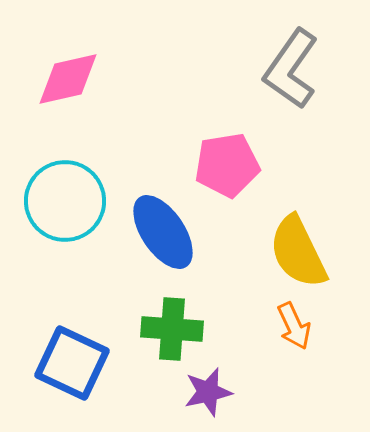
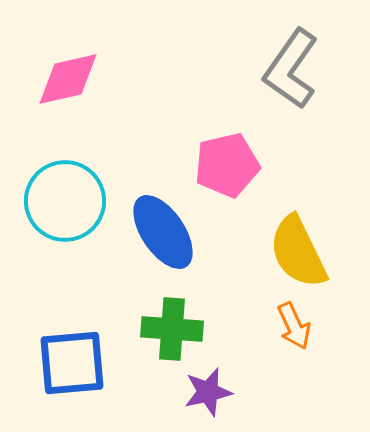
pink pentagon: rotated 4 degrees counterclockwise
blue square: rotated 30 degrees counterclockwise
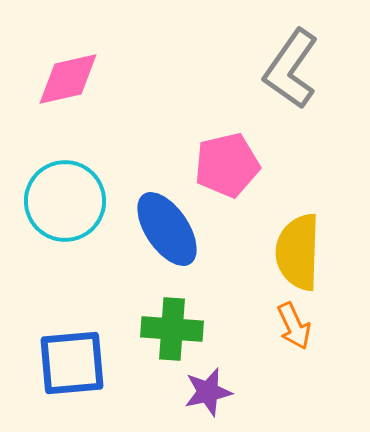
blue ellipse: moved 4 px right, 3 px up
yellow semicircle: rotated 28 degrees clockwise
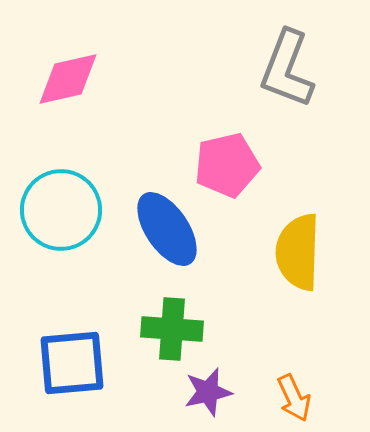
gray L-shape: moved 4 px left; rotated 14 degrees counterclockwise
cyan circle: moved 4 px left, 9 px down
orange arrow: moved 72 px down
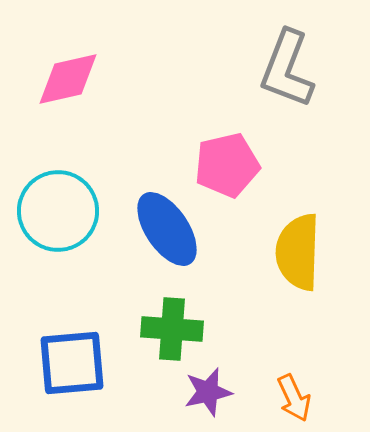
cyan circle: moved 3 px left, 1 px down
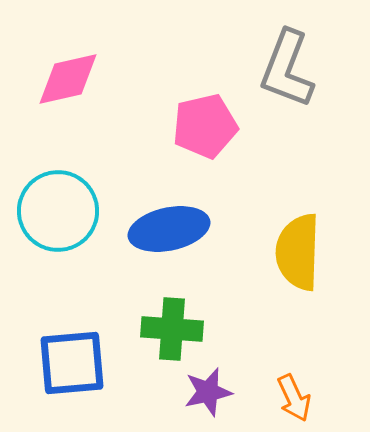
pink pentagon: moved 22 px left, 39 px up
blue ellipse: moved 2 px right; rotated 68 degrees counterclockwise
